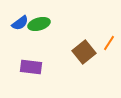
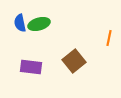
blue semicircle: rotated 114 degrees clockwise
orange line: moved 5 px up; rotated 21 degrees counterclockwise
brown square: moved 10 px left, 9 px down
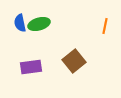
orange line: moved 4 px left, 12 px up
purple rectangle: rotated 15 degrees counterclockwise
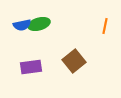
blue semicircle: moved 2 px right, 2 px down; rotated 90 degrees counterclockwise
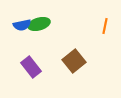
purple rectangle: rotated 60 degrees clockwise
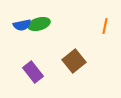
purple rectangle: moved 2 px right, 5 px down
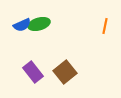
blue semicircle: rotated 12 degrees counterclockwise
brown square: moved 9 px left, 11 px down
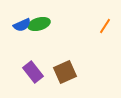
orange line: rotated 21 degrees clockwise
brown square: rotated 15 degrees clockwise
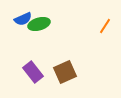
blue semicircle: moved 1 px right, 6 px up
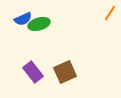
orange line: moved 5 px right, 13 px up
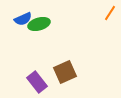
purple rectangle: moved 4 px right, 10 px down
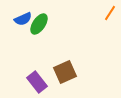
green ellipse: rotated 40 degrees counterclockwise
